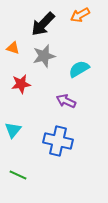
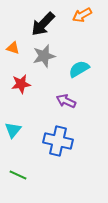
orange arrow: moved 2 px right
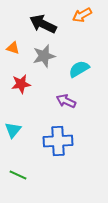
black arrow: rotated 72 degrees clockwise
blue cross: rotated 16 degrees counterclockwise
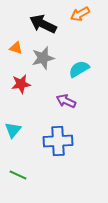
orange arrow: moved 2 px left, 1 px up
orange triangle: moved 3 px right
gray star: moved 1 px left, 2 px down
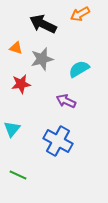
gray star: moved 1 px left, 1 px down
cyan triangle: moved 1 px left, 1 px up
blue cross: rotated 32 degrees clockwise
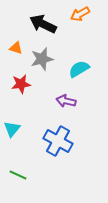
purple arrow: rotated 12 degrees counterclockwise
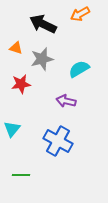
green line: moved 3 px right; rotated 24 degrees counterclockwise
